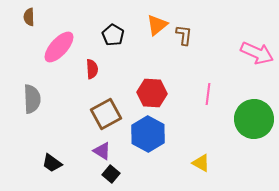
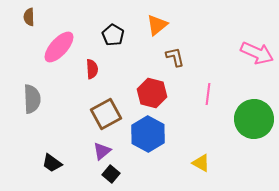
brown L-shape: moved 9 px left, 22 px down; rotated 20 degrees counterclockwise
red hexagon: rotated 12 degrees clockwise
purple triangle: rotated 48 degrees clockwise
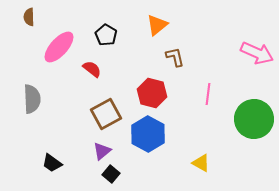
black pentagon: moved 7 px left
red semicircle: rotated 48 degrees counterclockwise
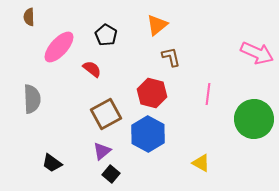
brown L-shape: moved 4 px left
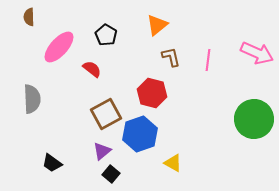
pink line: moved 34 px up
blue hexagon: moved 8 px left; rotated 12 degrees clockwise
yellow triangle: moved 28 px left
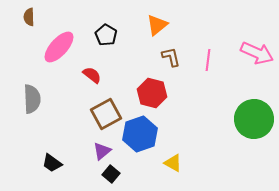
red semicircle: moved 6 px down
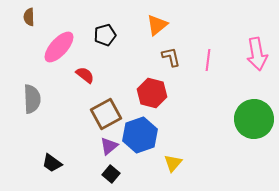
black pentagon: moved 1 px left; rotated 25 degrees clockwise
pink arrow: moved 1 px down; rotated 56 degrees clockwise
red semicircle: moved 7 px left
blue hexagon: moved 1 px down
purple triangle: moved 7 px right, 5 px up
yellow triangle: rotated 42 degrees clockwise
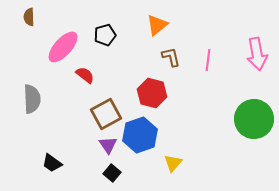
pink ellipse: moved 4 px right
purple triangle: moved 1 px left, 1 px up; rotated 24 degrees counterclockwise
black square: moved 1 px right, 1 px up
